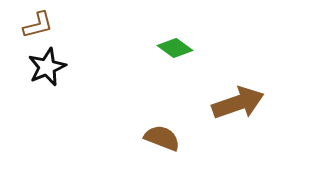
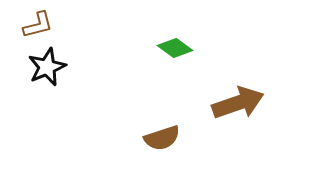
brown semicircle: rotated 141 degrees clockwise
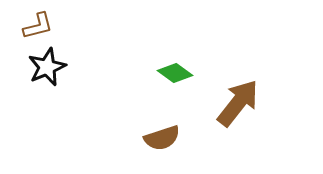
brown L-shape: moved 1 px down
green diamond: moved 25 px down
brown arrow: rotated 33 degrees counterclockwise
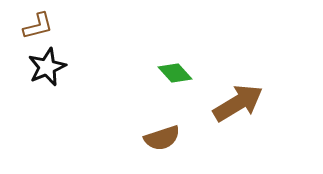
green diamond: rotated 12 degrees clockwise
brown arrow: rotated 21 degrees clockwise
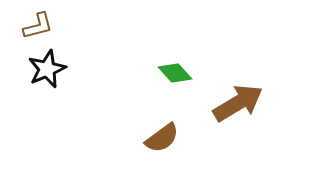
black star: moved 2 px down
brown semicircle: rotated 18 degrees counterclockwise
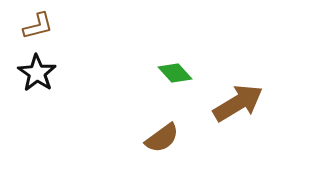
black star: moved 10 px left, 4 px down; rotated 15 degrees counterclockwise
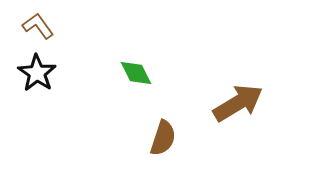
brown L-shape: rotated 112 degrees counterclockwise
green diamond: moved 39 px left; rotated 16 degrees clockwise
brown semicircle: moved 1 px right; rotated 36 degrees counterclockwise
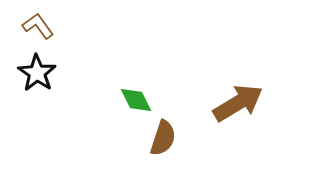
green diamond: moved 27 px down
